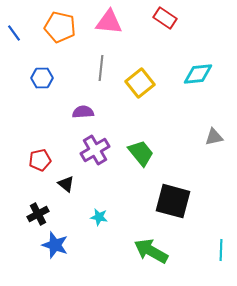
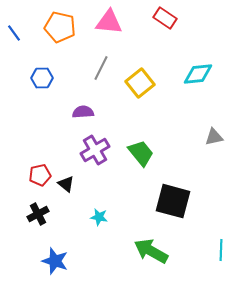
gray line: rotated 20 degrees clockwise
red pentagon: moved 15 px down
blue star: moved 16 px down
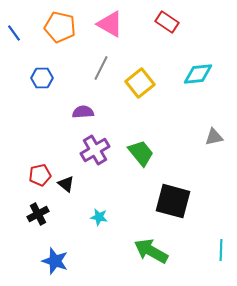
red rectangle: moved 2 px right, 4 px down
pink triangle: moved 1 px right, 2 px down; rotated 24 degrees clockwise
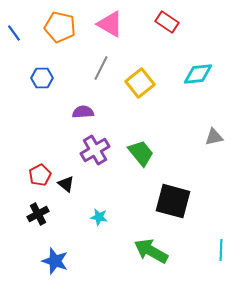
red pentagon: rotated 15 degrees counterclockwise
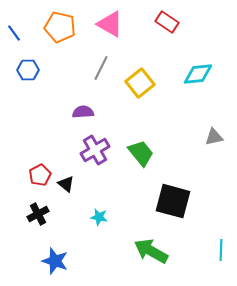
blue hexagon: moved 14 px left, 8 px up
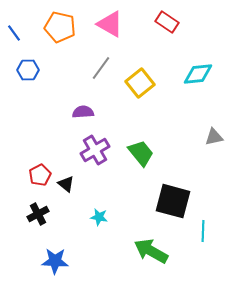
gray line: rotated 10 degrees clockwise
cyan line: moved 18 px left, 19 px up
blue star: rotated 16 degrees counterclockwise
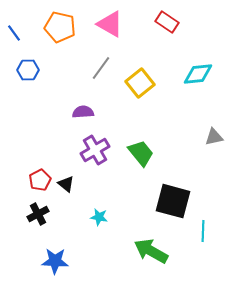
red pentagon: moved 5 px down
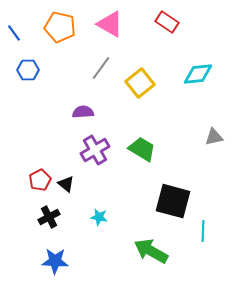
green trapezoid: moved 1 px right, 4 px up; rotated 20 degrees counterclockwise
black cross: moved 11 px right, 3 px down
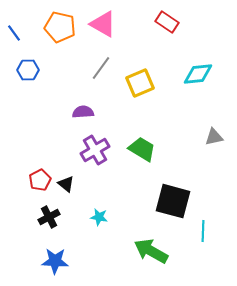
pink triangle: moved 7 px left
yellow square: rotated 16 degrees clockwise
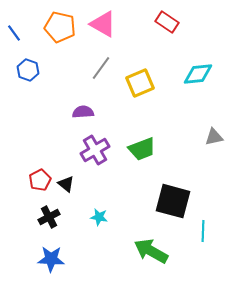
blue hexagon: rotated 20 degrees clockwise
green trapezoid: rotated 128 degrees clockwise
blue star: moved 4 px left, 2 px up
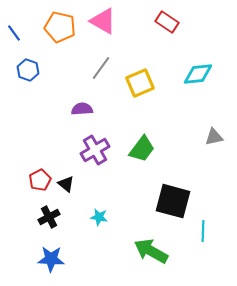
pink triangle: moved 3 px up
purple semicircle: moved 1 px left, 3 px up
green trapezoid: rotated 32 degrees counterclockwise
